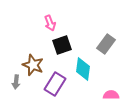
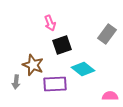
gray rectangle: moved 1 px right, 10 px up
cyan diamond: rotated 60 degrees counterclockwise
purple rectangle: rotated 55 degrees clockwise
pink semicircle: moved 1 px left, 1 px down
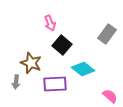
black square: rotated 30 degrees counterclockwise
brown star: moved 2 px left, 2 px up
pink semicircle: rotated 42 degrees clockwise
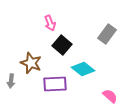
gray arrow: moved 5 px left, 1 px up
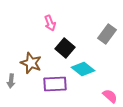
black square: moved 3 px right, 3 px down
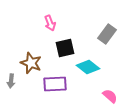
black square: rotated 36 degrees clockwise
cyan diamond: moved 5 px right, 2 px up
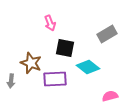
gray rectangle: rotated 24 degrees clockwise
black square: rotated 24 degrees clockwise
purple rectangle: moved 5 px up
pink semicircle: rotated 56 degrees counterclockwise
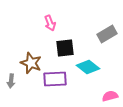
black square: rotated 18 degrees counterclockwise
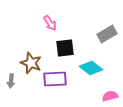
pink arrow: rotated 14 degrees counterclockwise
cyan diamond: moved 3 px right, 1 px down
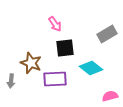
pink arrow: moved 5 px right, 1 px down
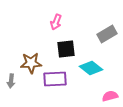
pink arrow: moved 1 px right, 2 px up; rotated 56 degrees clockwise
black square: moved 1 px right, 1 px down
brown star: rotated 25 degrees counterclockwise
